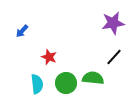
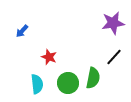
green semicircle: rotated 95 degrees clockwise
green circle: moved 2 px right
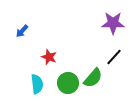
purple star: rotated 10 degrees clockwise
green semicircle: rotated 30 degrees clockwise
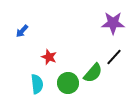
green semicircle: moved 5 px up
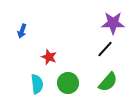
blue arrow: rotated 24 degrees counterclockwise
black line: moved 9 px left, 8 px up
green semicircle: moved 15 px right, 9 px down
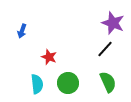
purple star: rotated 20 degrees clockwise
green semicircle: rotated 65 degrees counterclockwise
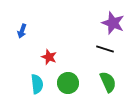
black line: rotated 66 degrees clockwise
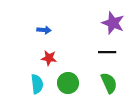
blue arrow: moved 22 px right, 1 px up; rotated 104 degrees counterclockwise
black line: moved 2 px right, 3 px down; rotated 18 degrees counterclockwise
red star: moved 1 px down; rotated 14 degrees counterclockwise
green semicircle: moved 1 px right, 1 px down
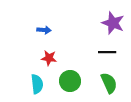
green circle: moved 2 px right, 2 px up
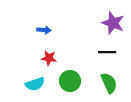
cyan semicircle: moved 2 px left; rotated 78 degrees clockwise
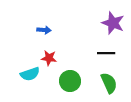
black line: moved 1 px left, 1 px down
cyan semicircle: moved 5 px left, 10 px up
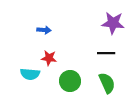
purple star: rotated 15 degrees counterclockwise
cyan semicircle: rotated 24 degrees clockwise
green semicircle: moved 2 px left
